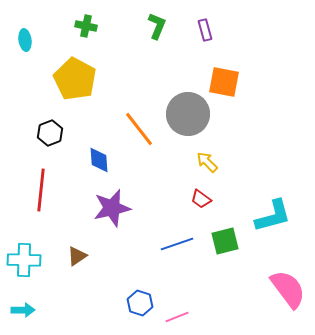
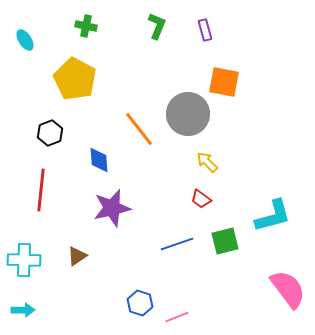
cyan ellipse: rotated 25 degrees counterclockwise
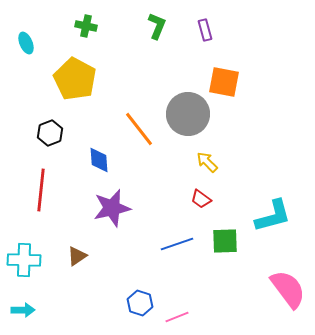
cyan ellipse: moved 1 px right, 3 px down; rotated 10 degrees clockwise
green square: rotated 12 degrees clockwise
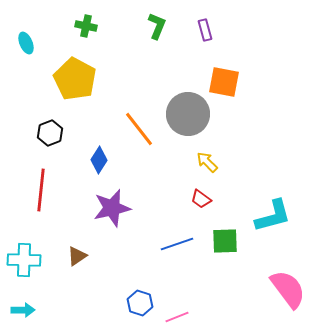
blue diamond: rotated 36 degrees clockwise
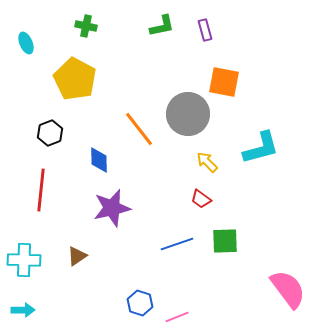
green L-shape: moved 5 px right; rotated 56 degrees clockwise
blue diamond: rotated 32 degrees counterclockwise
cyan L-shape: moved 12 px left, 68 px up
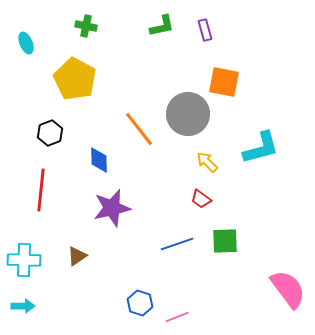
cyan arrow: moved 4 px up
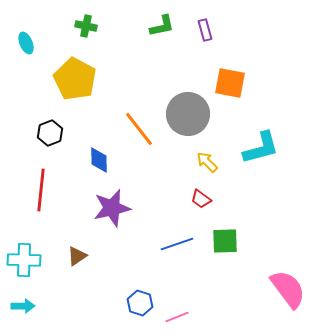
orange square: moved 6 px right, 1 px down
